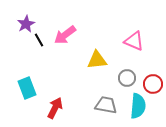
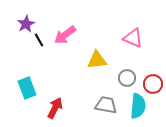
pink triangle: moved 1 px left, 3 px up
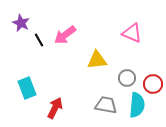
purple star: moved 5 px left, 1 px up; rotated 18 degrees counterclockwise
pink triangle: moved 1 px left, 5 px up
cyan semicircle: moved 1 px left, 1 px up
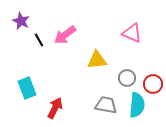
purple star: moved 2 px up
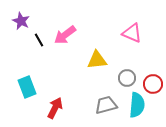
cyan rectangle: moved 1 px up
gray trapezoid: rotated 25 degrees counterclockwise
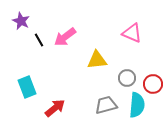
pink arrow: moved 2 px down
red arrow: rotated 25 degrees clockwise
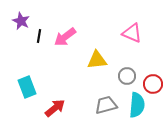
black line: moved 4 px up; rotated 40 degrees clockwise
gray circle: moved 2 px up
